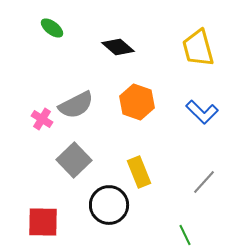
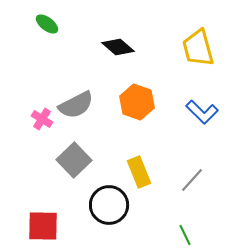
green ellipse: moved 5 px left, 4 px up
gray line: moved 12 px left, 2 px up
red square: moved 4 px down
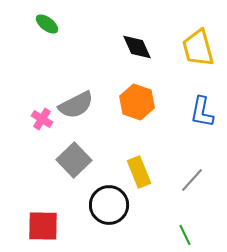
black diamond: moved 19 px right; rotated 24 degrees clockwise
blue L-shape: rotated 56 degrees clockwise
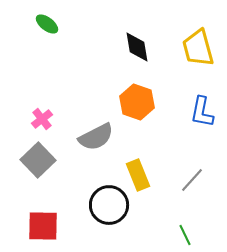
black diamond: rotated 16 degrees clockwise
gray semicircle: moved 20 px right, 32 px down
pink cross: rotated 20 degrees clockwise
gray square: moved 36 px left
yellow rectangle: moved 1 px left, 3 px down
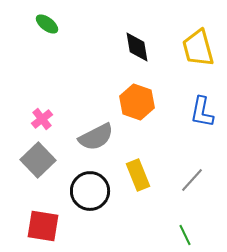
black circle: moved 19 px left, 14 px up
red square: rotated 8 degrees clockwise
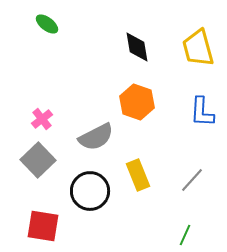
blue L-shape: rotated 8 degrees counterclockwise
green line: rotated 50 degrees clockwise
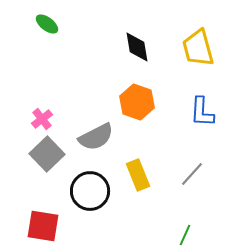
gray square: moved 9 px right, 6 px up
gray line: moved 6 px up
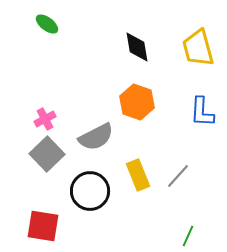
pink cross: moved 3 px right; rotated 10 degrees clockwise
gray line: moved 14 px left, 2 px down
green line: moved 3 px right, 1 px down
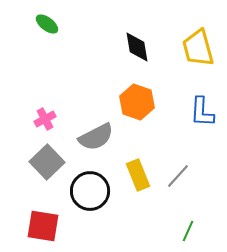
gray square: moved 8 px down
green line: moved 5 px up
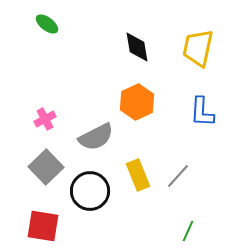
yellow trapezoid: rotated 27 degrees clockwise
orange hexagon: rotated 16 degrees clockwise
gray square: moved 1 px left, 5 px down
